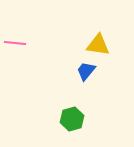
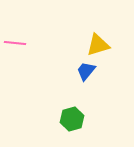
yellow triangle: rotated 25 degrees counterclockwise
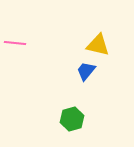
yellow triangle: rotated 30 degrees clockwise
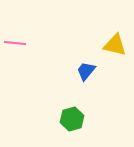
yellow triangle: moved 17 px right
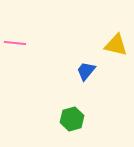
yellow triangle: moved 1 px right
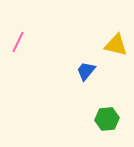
pink line: moved 3 px right, 1 px up; rotated 70 degrees counterclockwise
green hexagon: moved 35 px right; rotated 10 degrees clockwise
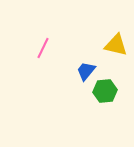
pink line: moved 25 px right, 6 px down
green hexagon: moved 2 px left, 28 px up
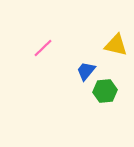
pink line: rotated 20 degrees clockwise
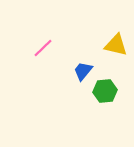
blue trapezoid: moved 3 px left
